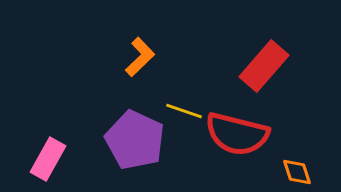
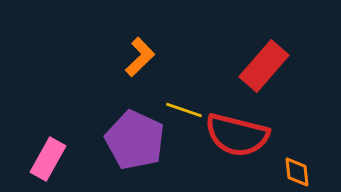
yellow line: moved 1 px up
red semicircle: moved 1 px down
orange diamond: rotated 12 degrees clockwise
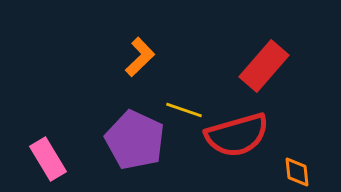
red semicircle: rotated 30 degrees counterclockwise
pink rectangle: rotated 60 degrees counterclockwise
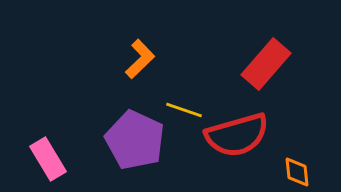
orange L-shape: moved 2 px down
red rectangle: moved 2 px right, 2 px up
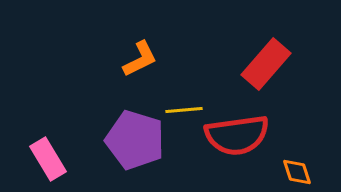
orange L-shape: rotated 18 degrees clockwise
yellow line: rotated 24 degrees counterclockwise
red semicircle: rotated 8 degrees clockwise
purple pentagon: rotated 8 degrees counterclockwise
orange diamond: rotated 12 degrees counterclockwise
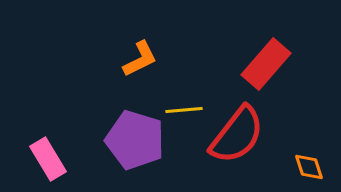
red semicircle: rotated 44 degrees counterclockwise
orange diamond: moved 12 px right, 5 px up
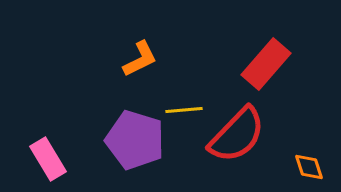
red semicircle: rotated 6 degrees clockwise
